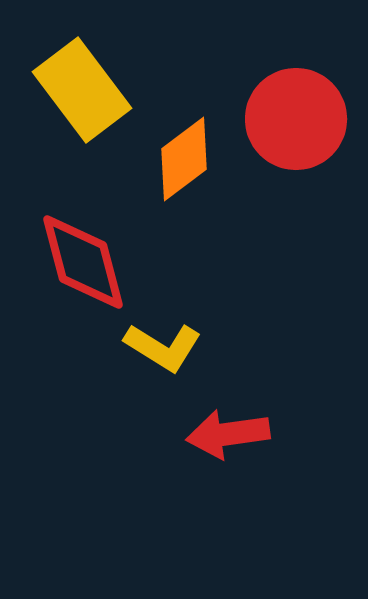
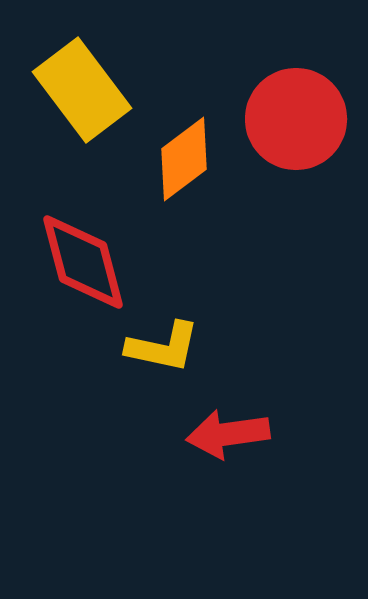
yellow L-shape: rotated 20 degrees counterclockwise
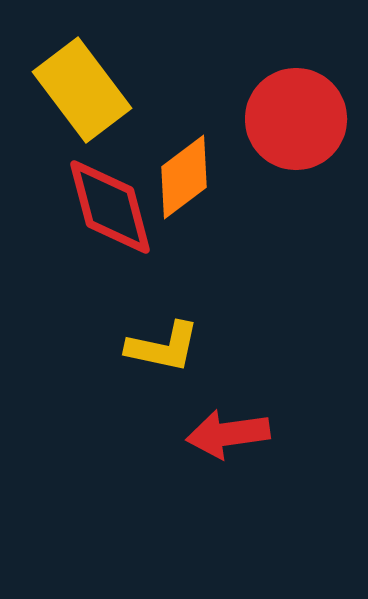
orange diamond: moved 18 px down
red diamond: moved 27 px right, 55 px up
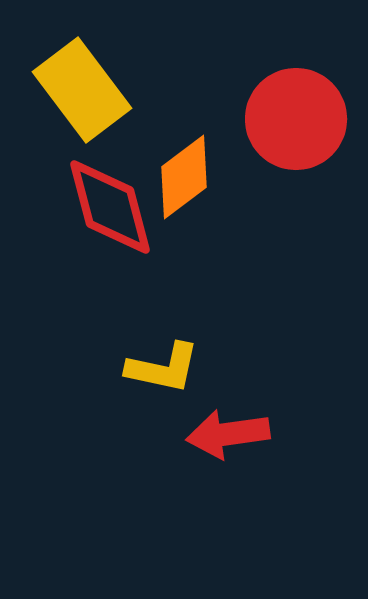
yellow L-shape: moved 21 px down
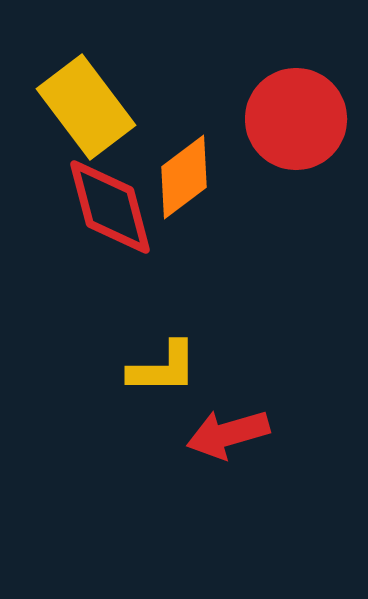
yellow rectangle: moved 4 px right, 17 px down
yellow L-shape: rotated 12 degrees counterclockwise
red arrow: rotated 8 degrees counterclockwise
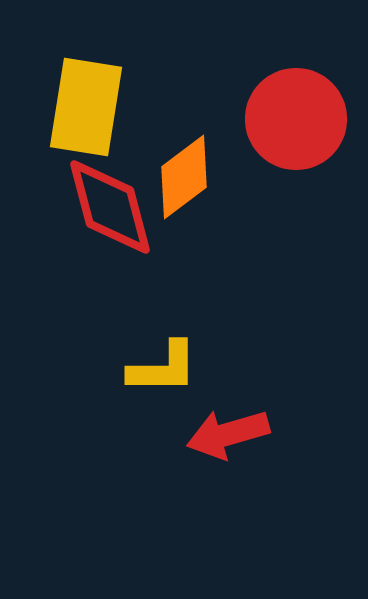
yellow rectangle: rotated 46 degrees clockwise
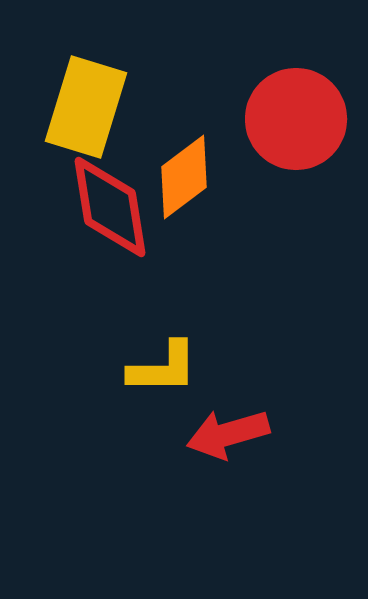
yellow rectangle: rotated 8 degrees clockwise
red diamond: rotated 6 degrees clockwise
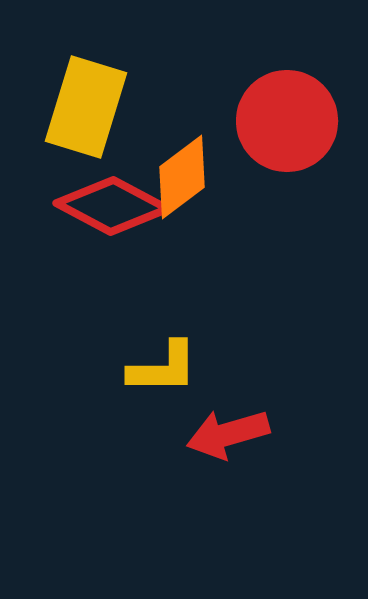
red circle: moved 9 px left, 2 px down
orange diamond: moved 2 px left
red diamond: moved 2 px right, 1 px up; rotated 53 degrees counterclockwise
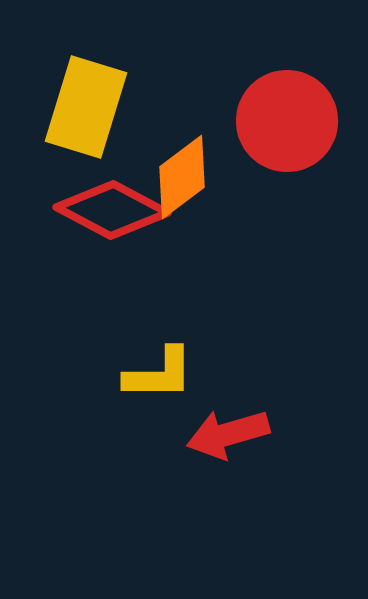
red diamond: moved 4 px down
yellow L-shape: moved 4 px left, 6 px down
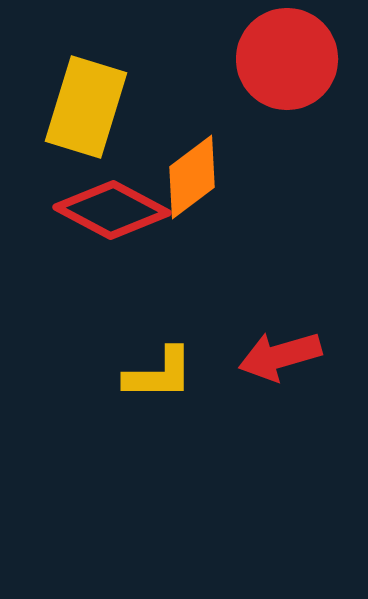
red circle: moved 62 px up
orange diamond: moved 10 px right
red arrow: moved 52 px right, 78 px up
